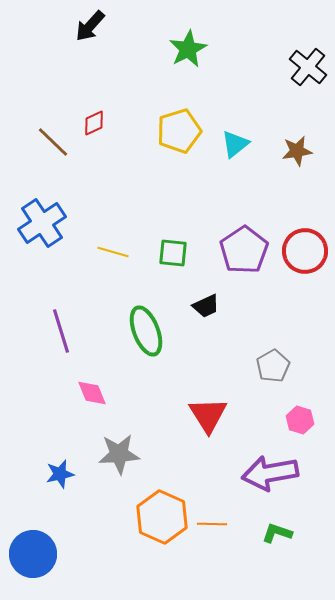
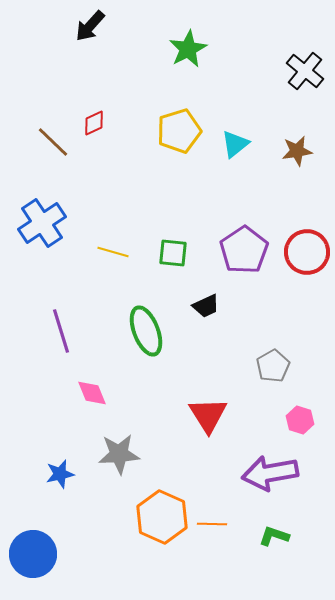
black cross: moved 3 px left, 4 px down
red circle: moved 2 px right, 1 px down
green L-shape: moved 3 px left, 3 px down
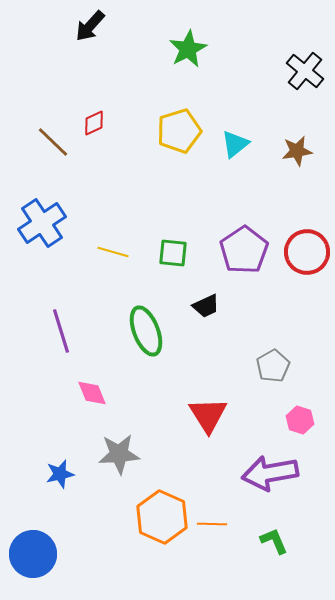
green L-shape: moved 5 px down; rotated 48 degrees clockwise
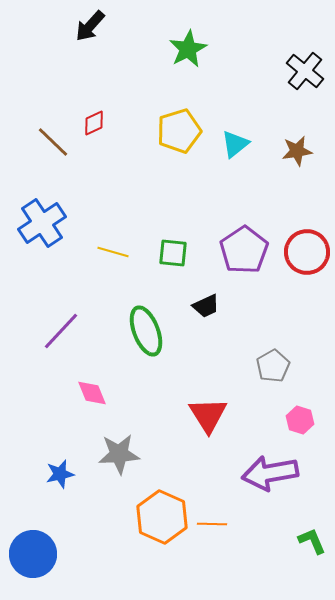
purple line: rotated 60 degrees clockwise
green L-shape: moved 38 px right
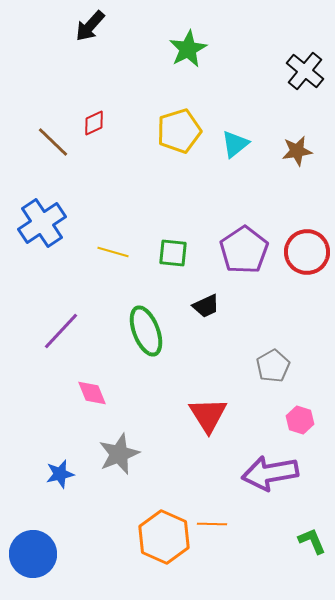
gray star: rotated 18 degrees counterclockwise
orange hexagon: moved 2 px right, 20 px down
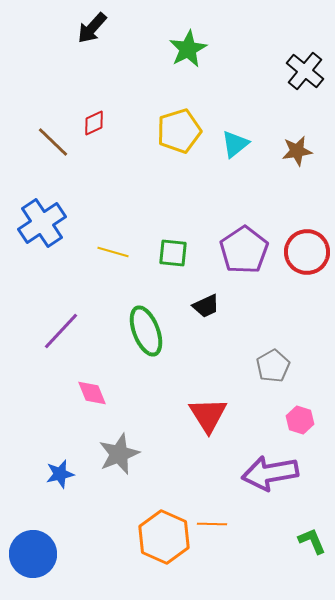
black arrow: moved 2 px right, 2 px down
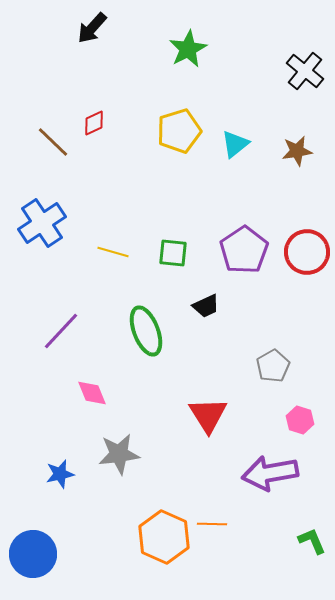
gray star: rotated 15 degrees clockwise
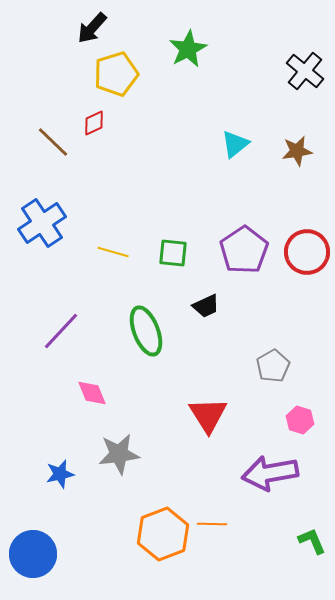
yellow pentagon: moved 63 px left, 57 px up
orange hexagon: moved 1 px left, 3 px up; rotated 15 degrees clockwise
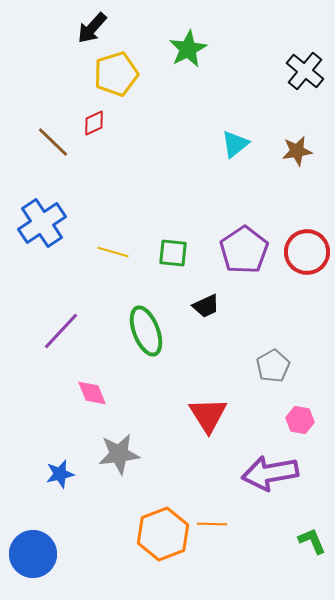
pink hexagon: rotated 8 degrees counterclockwise
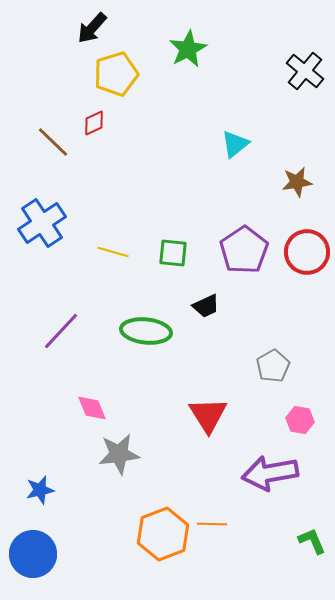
brown star: moved 31 px down
green ellipse: rotated 63 degrees counterclockwise
pink diamond: moved 15 px down
blue star: moved 20 px left, 16 px down
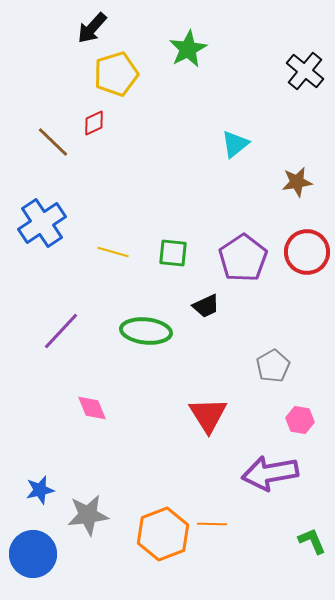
purple pentagon: moved 1 px left, 8 px down
gray star: moved 31 px left, 61 px down
